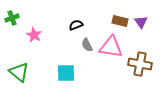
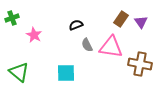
brown rectangle: moved 1 px right, 2 px up; rotated 70 degrees counterclockwise
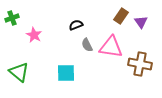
brown rectangle: moved 3 px up
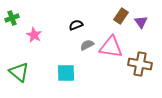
gray semicircle: rotated 88 degrees clockwise
